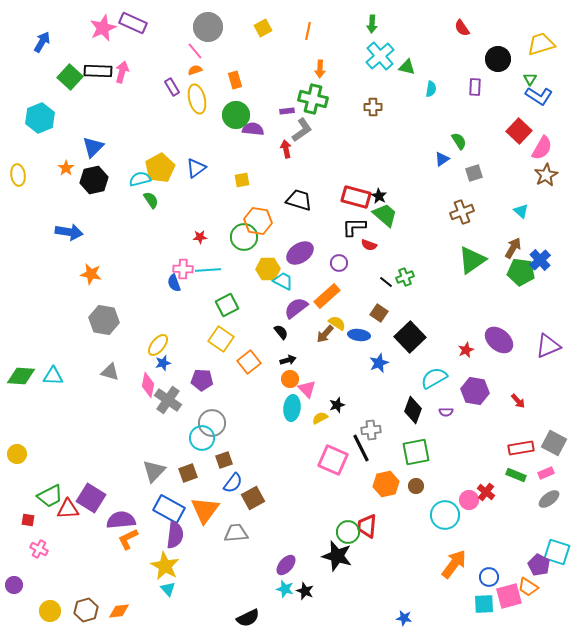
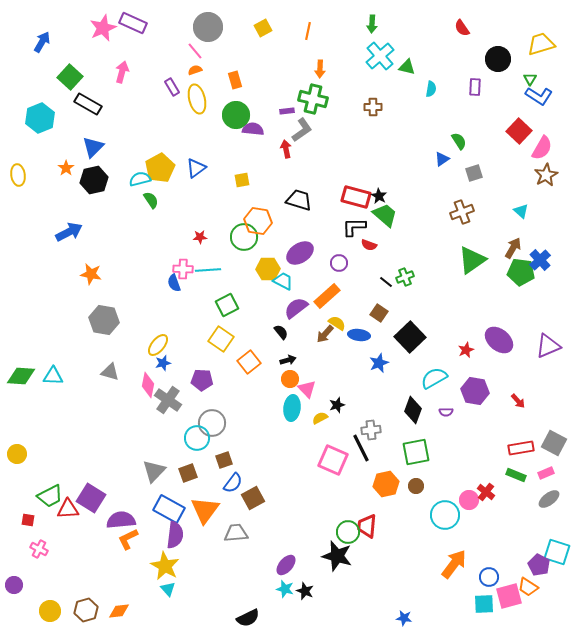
black rectangle at (98, 71): moved 10 px left, 33 px down; rotated 28 degrees clockwise
blue arrow at (69, 232): rotated 36 degrees counterclockwise
cyan circle at (202, 438): moved 5 px left
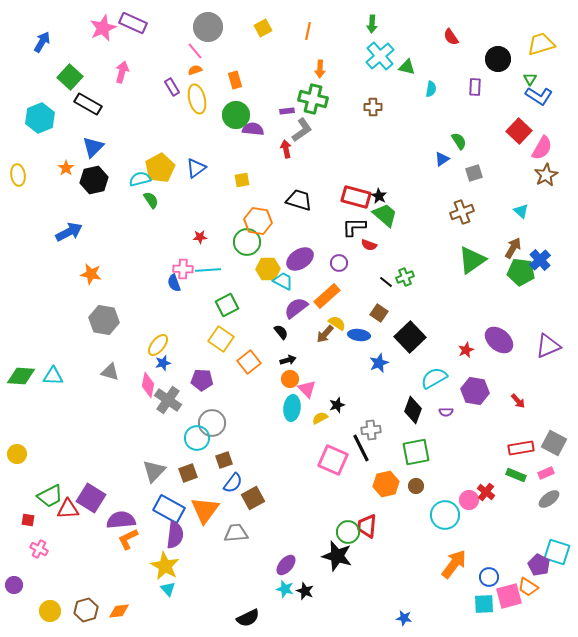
red semicircle at (462, 28): moved 11 px left, 9 px down
green circle at (244, 237): moved 3 px right, 5 px down
purple ellipse at (300, 253): moved 6 px down
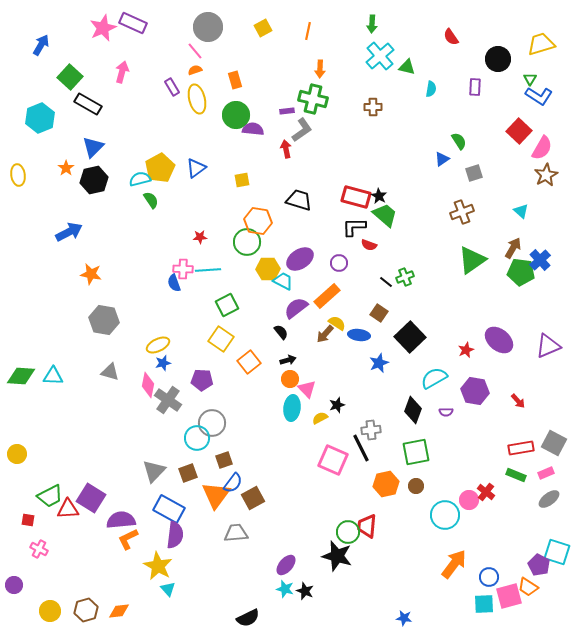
blue arrow at (42, 42): moved 1 px left, 3 px down
yellow ellipse at (158, 345): rotated 25 degrees clockwise
orange triangle at (205, 510): moved 11 px right, 15 px up
yellow star at (165, 566): moved 7 px left
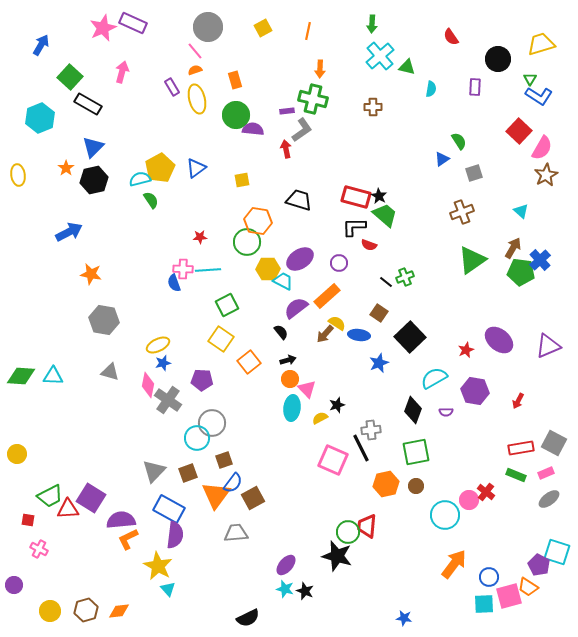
red arrow at (518, 401): rotated 70 degrees clockwise
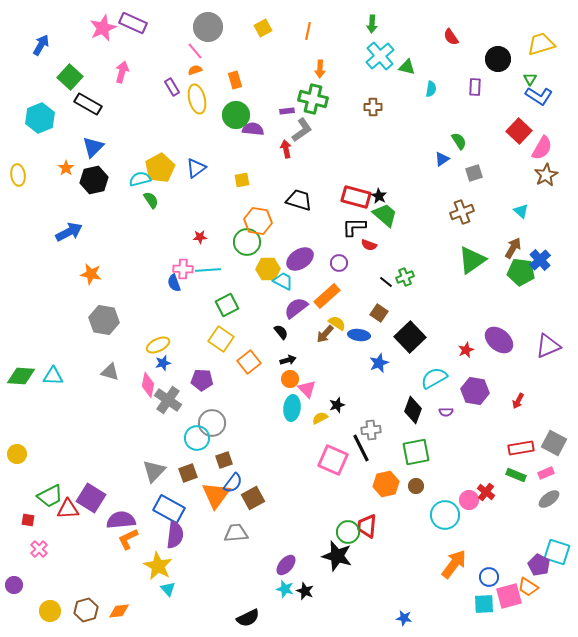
pink cross at (39, 549): rotated 18 degrees clockwise
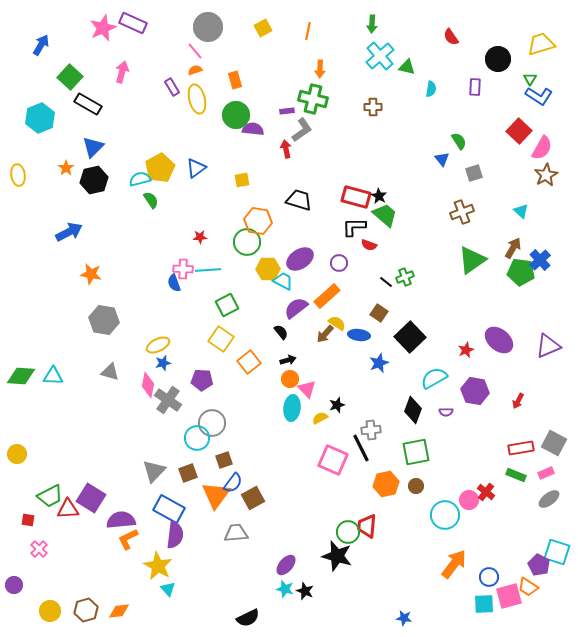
blue triangle at (442, 159): rotated 35 degrees counterclockwise
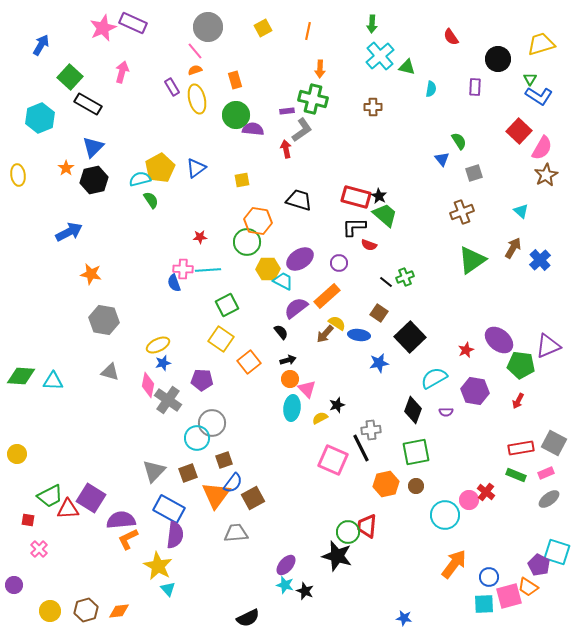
green pentagon at (521, 272): moved 93 px down
blue star at (379, 363): rotated 12 degrees clockwise
cyan triangle at (53, 376): moved 5 px down
cyan star at (285, 589): moved 4 px up
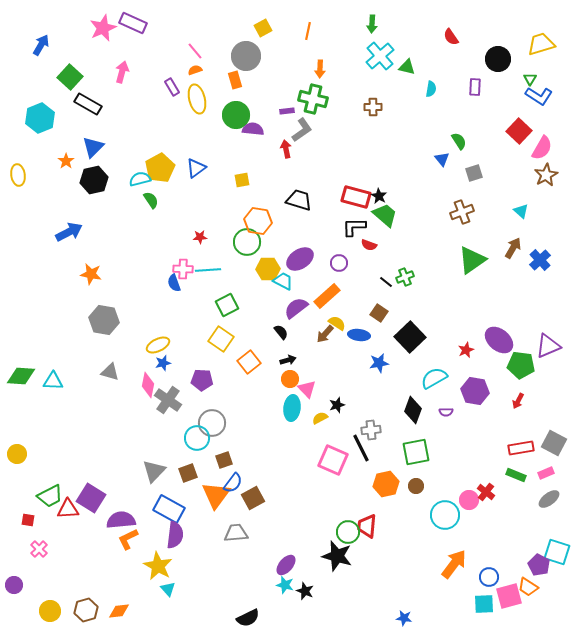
gray circle at (208, 27): moved 38 px right, 29 px down
orange star at (66, 168): moved 7 px up
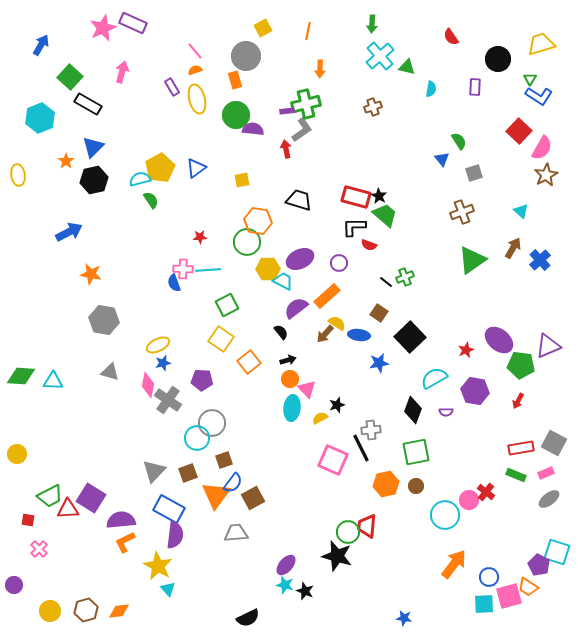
green cross at (313, 99): moved 7 px left, 5 px down; rotated 28 degrees counterclockwise
brown cross at (373, 107): rotated 18 degrees counterclockwise
purple ellipse at (300, 259): rotated 8 degrees clockwise
orange L-shape at (128, 539): moved 3 px left, 3 px down
